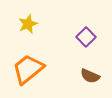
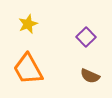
orange trapezoid: rotated 80 degrees counterclockwise
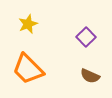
orange trapezoid: rotated 16 degrees counterclockwise
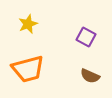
purple square: rotated 18 degrees counterclockwise
orange trapezoid: rotated 60 degrees counterclockwise
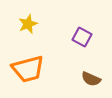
purple square: moved 4 px left
brown semicircle: moved 1 px right, 3 px down
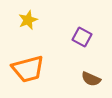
yellow star: moved 4 px up
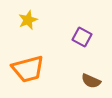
brown semicircle: moved 2 px down
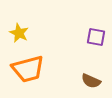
yellow star: moved 9 px left, 13 px down; rotated 24 degrees counterclockwise
purple square: moved 14 px right; rotated 18 degrees counterclockwise
